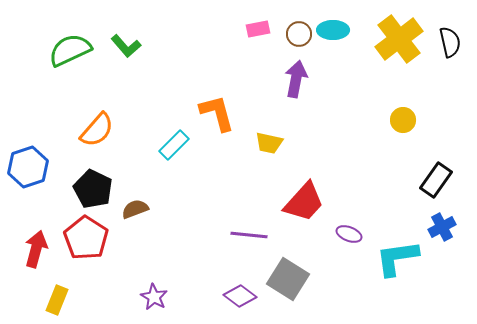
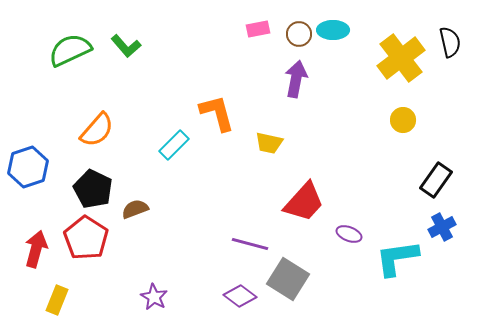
yellow cross: moved 2 px right, 19 px down
purple line: moved 1 px right, 9 px down; rotated 9 degrees clockwise
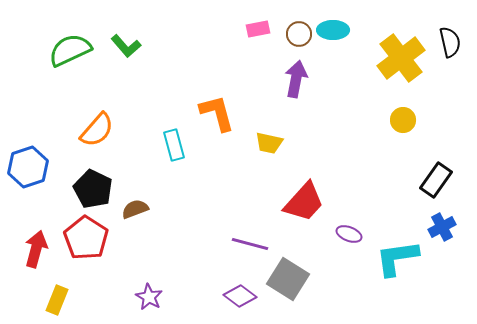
cyan rectangle: rotated 60 degrees counterclockwise
purple star: moved 5 px left
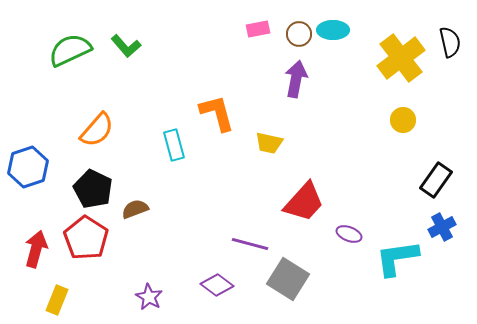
purple diamond: moved 23 px left, 11 px up
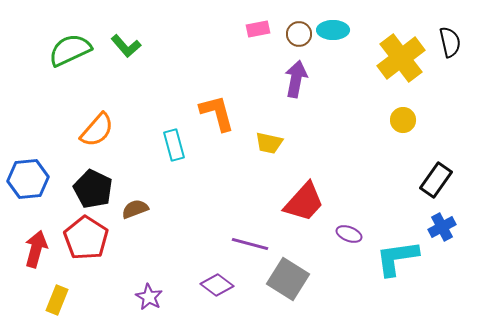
blue hexagon: moved 12 px down; rotated 12 degrees clockwise
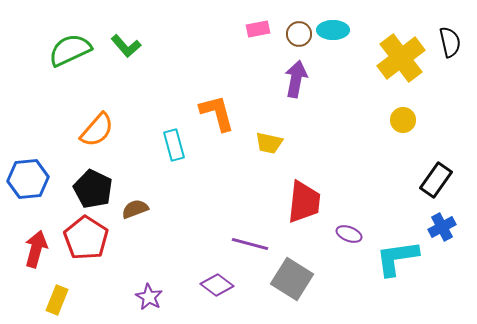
red trapezoid: rotated 36 degrees counterclockwise
gray square: moved 4 px right
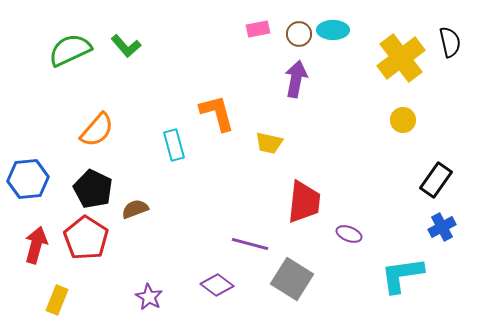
red arrow: moved 4 px up
cyan L-shape: moved 5 px right, 17 px down
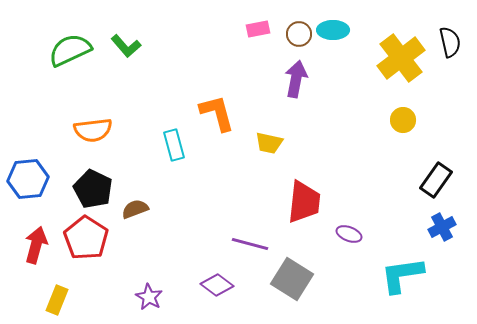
orange semicircle: moved 4 px left; rotated 42 degrees clockwise
